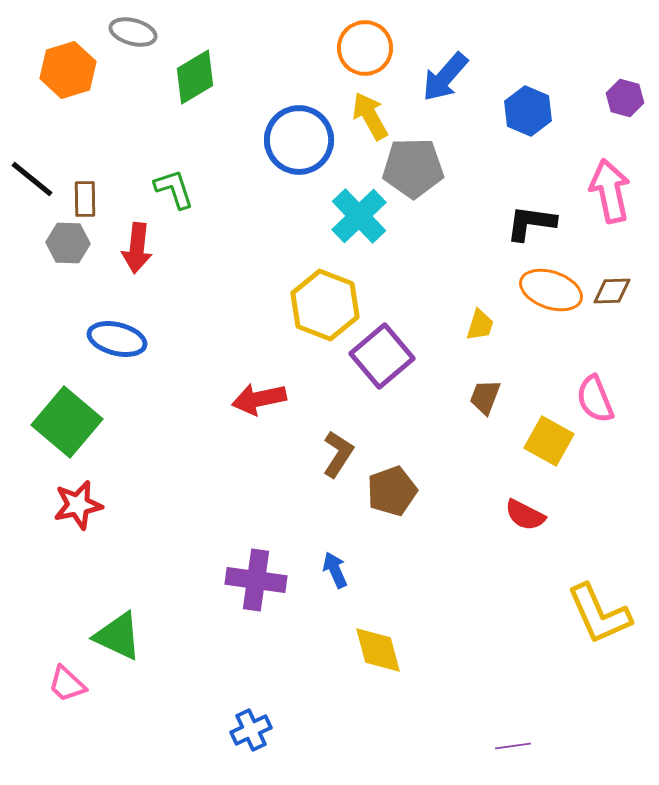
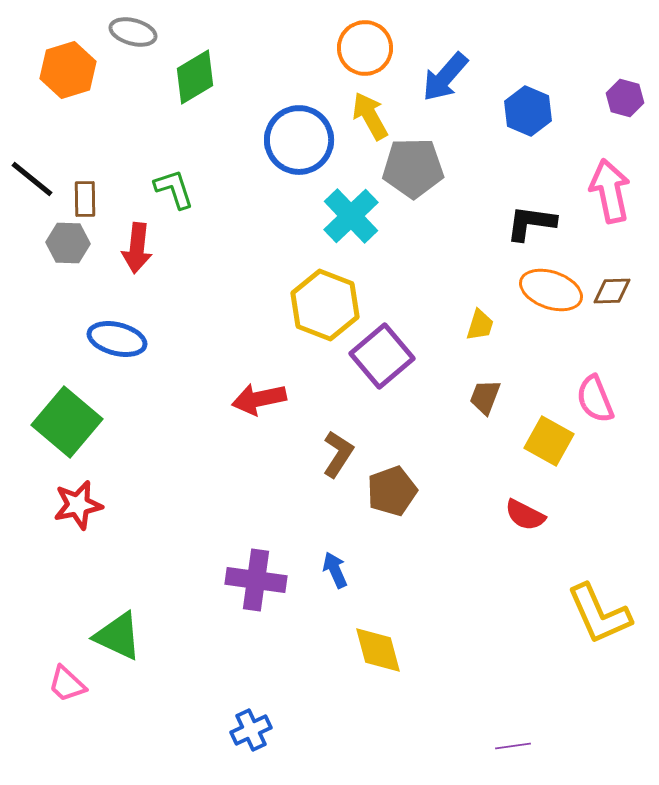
cyan cross at (359, 216): moved 8 px left
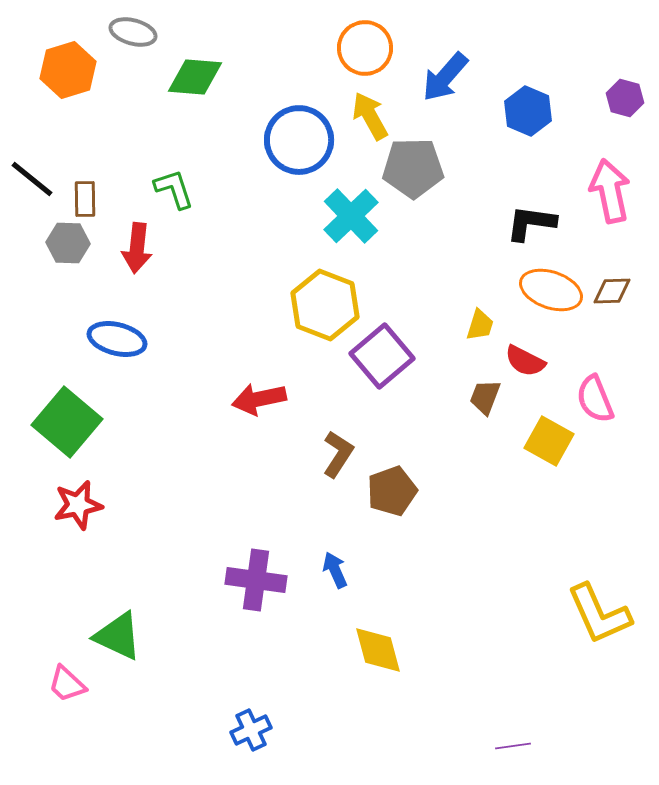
green diamond at (195, 77): rotated 36 degrees clockwise
red semicircle at (525, 515): moved 154 px up
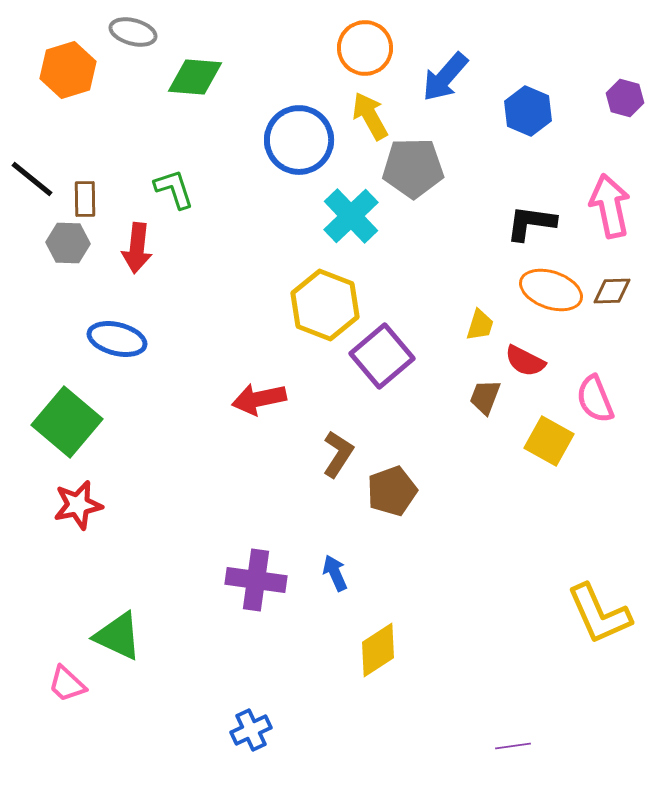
pink arrow at (610, 191): moved 15 px down
blue arrow at (335, 570): moved 3 px down
yellow diamond at (378, 650): rotated 72 degrees clockwise
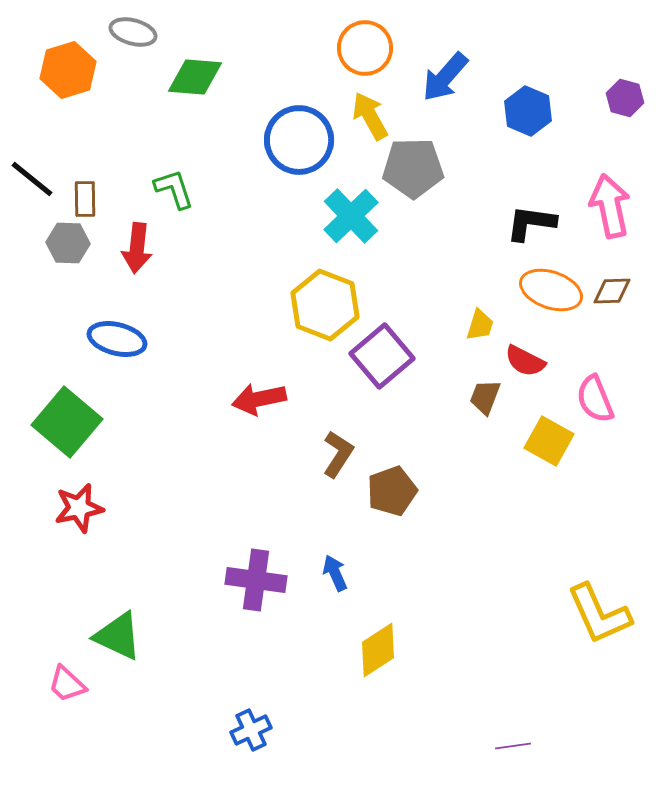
red star at (78, 505): moved 1 px right, 3 px down
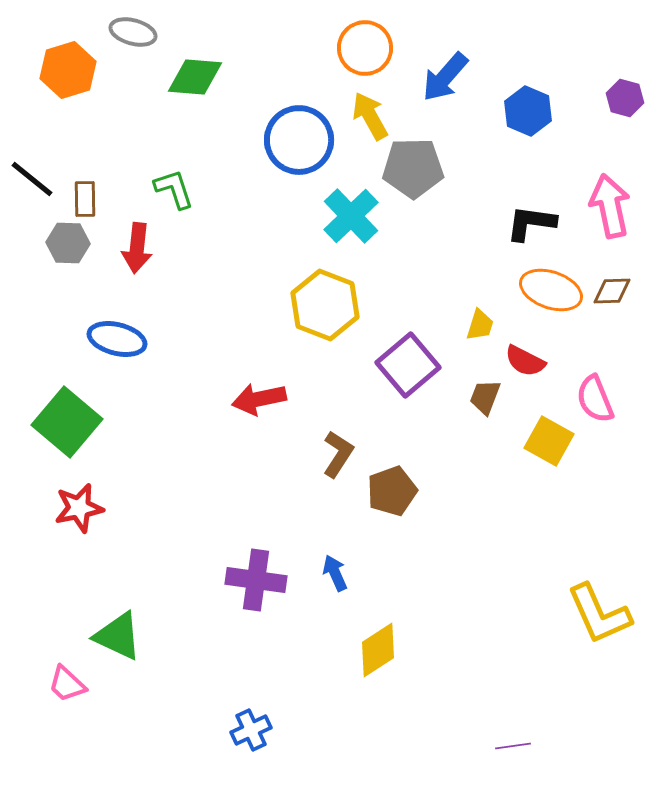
purple square at (382, 356): moved 26 px right, 9 px down
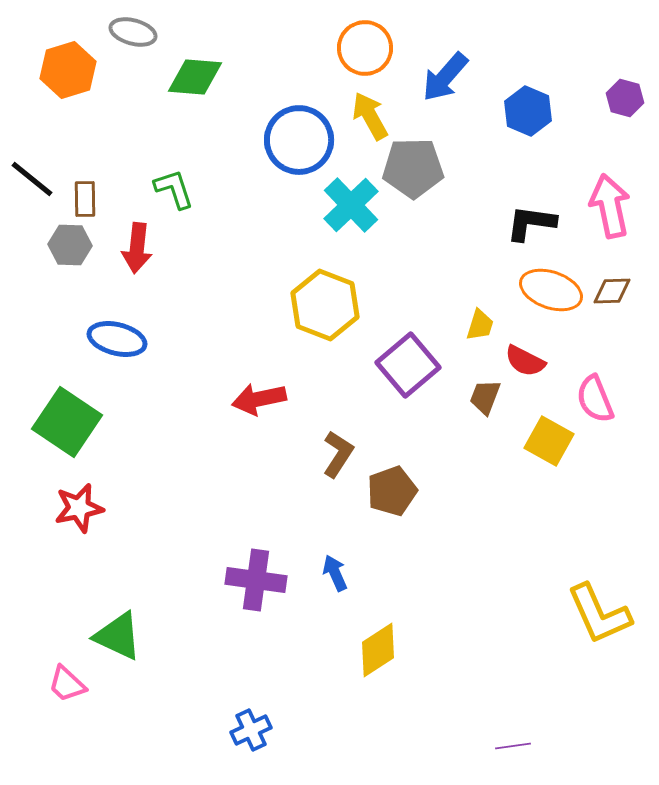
cyan cross at (351, 216): moved 11 px up
gray hexagon at (68, 243): moved 2 px right, 2 px down
green square at (67, 422): rotated 6 degrees counterclockwise
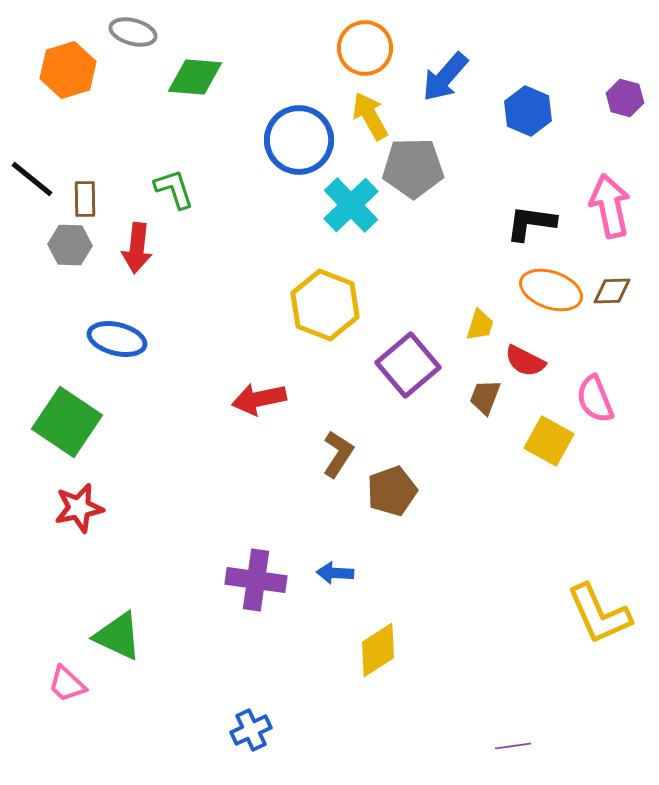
blue arrow at (335, 573): rotated 63 degrees counterclockwise
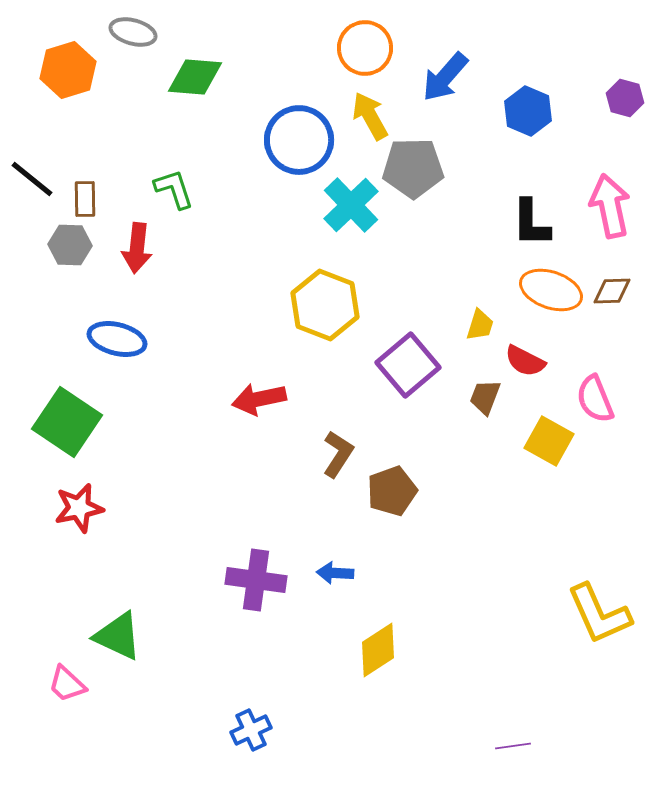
black L-shape at (531, 223): rotated 98 degrees counterclockwise
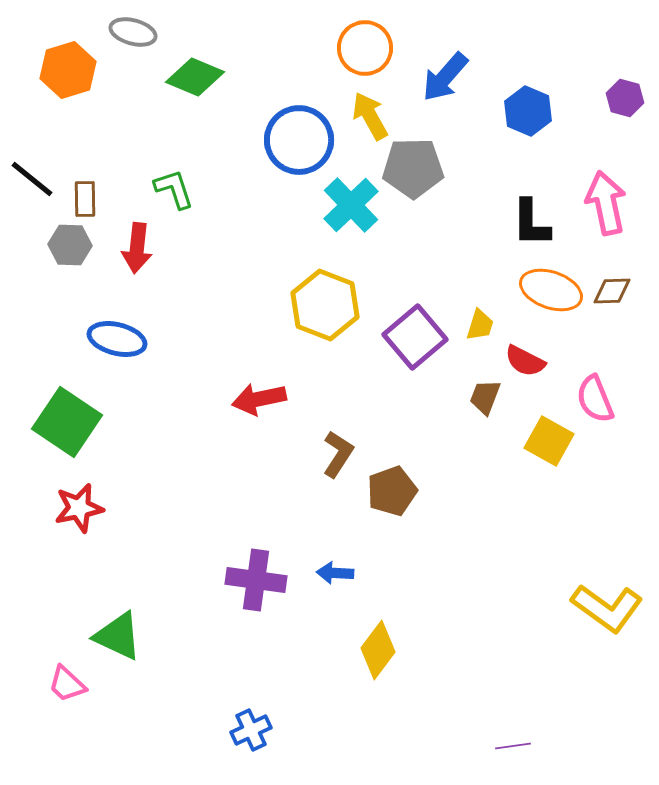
green diamond at (195, 77): rotated 18 degrees clockwise
pink arrow at (610, 206): moved 4 px left, 3 px up
purple square at (408, 365): moved 7 px right, 28 px up
yellow L-shape at (599, 614): moved 8 px right, 6 px up; rotated 30 degrees counterclockwise
yellow diamond at (378, 650): rotated 20 degrees counterclockwise
